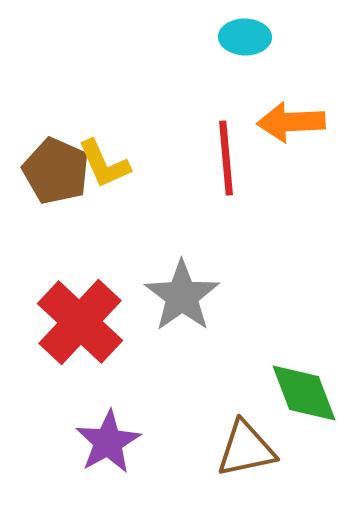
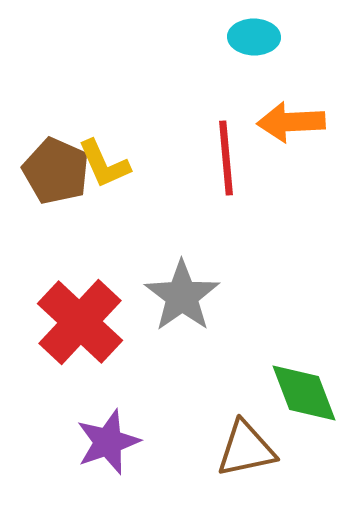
cyan ellipse: moved 9 px right
purple star: rotated 10 degrees clockwise
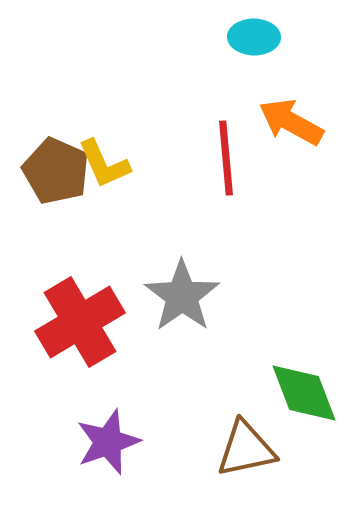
orange arrow: rotated 32 degrees clockwise
red cross: rotated 16 degrees clockwise
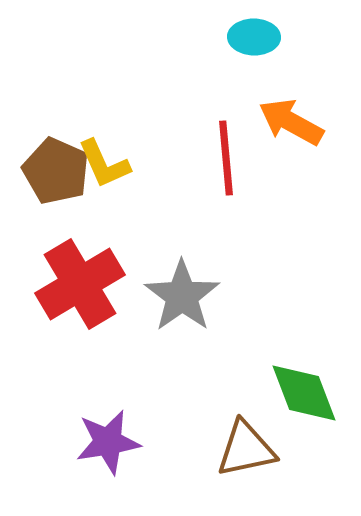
red cross: moved 38 px up
purple star: rotated 10 degrees clockwise
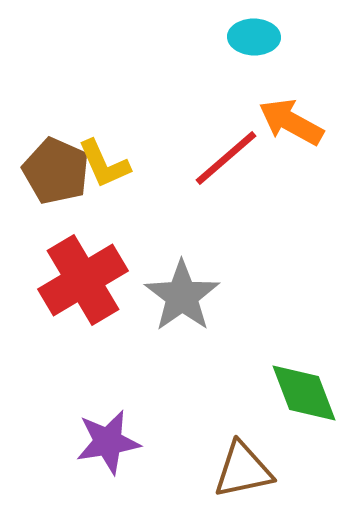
red line: rotated 54 degrees clockwise
red cross: moved 3 px right, 4 px up
brown triangle: moved 3 px left, 21 px down
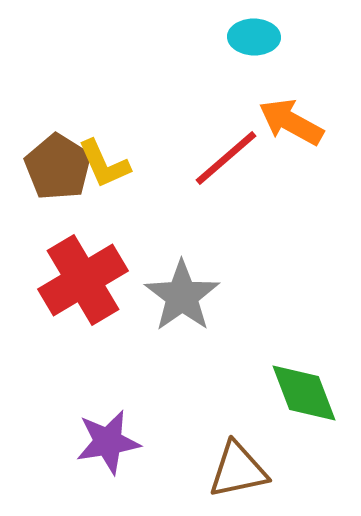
brown pentagon: moved 2 px right, 4 px up; rotated 8 degrees clockwise
brown triangle: moved 5 px left
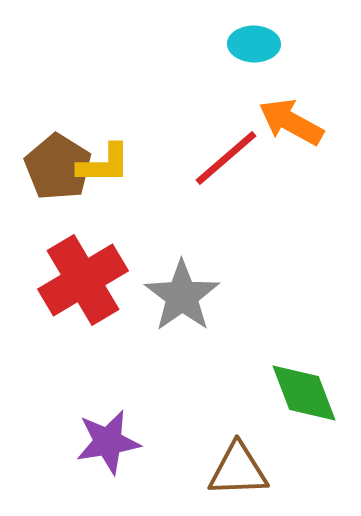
cyan ellipse: moved 7 px down
yellow L-shape: rotated 66 degrees counterclockwise
brown triangle: rotated 10 degrees clockwise
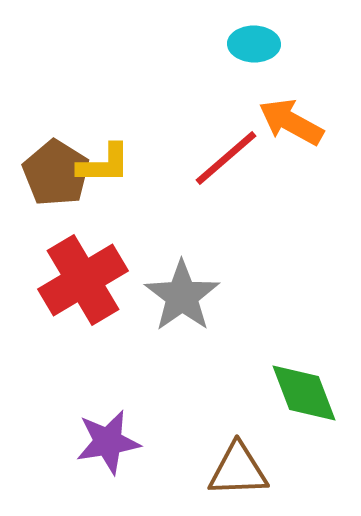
brown pentagon: moved 2 px left, 6 px down
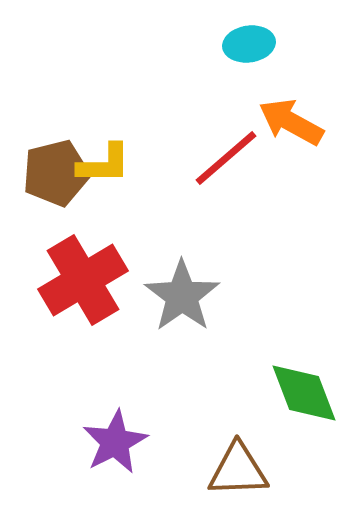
cyan ellipse: moved 5 px left; rotated 9 degrees counterclockwise
brown pentagon: rotated 26 degrees clockwise
purple star: moved 7 px right; rotated 18 degrees counterclockwise
